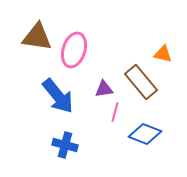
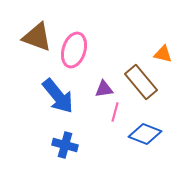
brown triangle: rotated 12 degrees clockwise
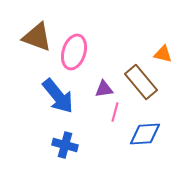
pink ellipse: moved 2 px down
blue diamond: rotated 24 degrees counterclockwise
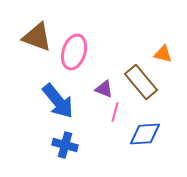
purple triangle: rotated 30 degrees clockwise
blue arrow: moved 5 px down
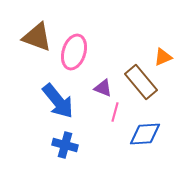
orange triangle: moved 3 px down; rotated 36 degrees counterclockwise
purple triangle: moved 1 px left, 1 px up
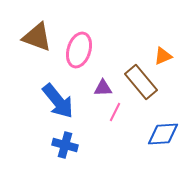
pink ellipse: moved 5 px right, 2 px up
orange triangle: moved 1 px up
purple triangle: rotated 24 degrees counterclockwise
pink line: rotated 12 degrees clockwise
blue diamond: moved 18 px right
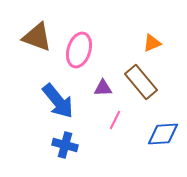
orange triangle: moved 11 px left, 13 px up
pink line: moved 8 px down
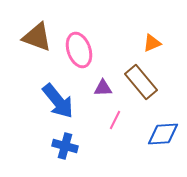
pink ellipse: rotated 36 degrees counterclockwise
blue cross: moved 1 px down
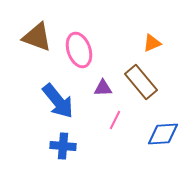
blue cross: moved 2 px left; rotated 10 degrees counterclockwise
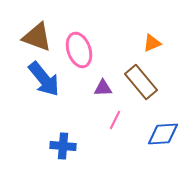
blue arrow: moved 14 px left, 22 px up
